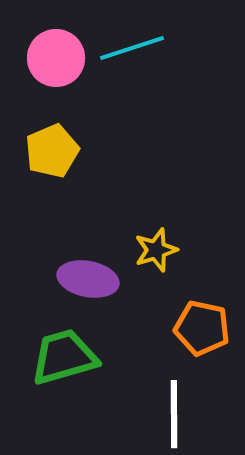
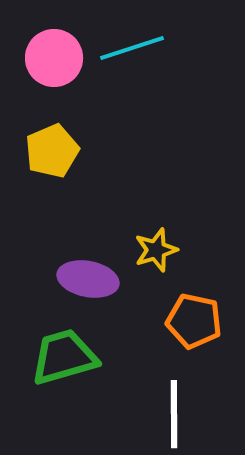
pink circle: moved 2 px left
orange pentagon: moved 8 px left, 7 px up
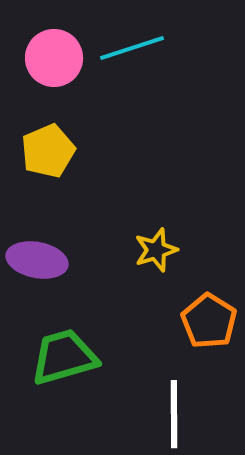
yellow pentagon: moved 4 px left
purple ellipse: moved 51 px left, 19 px up
orange pentagon: moved 15 px right; rotated 20 degrees clockwise
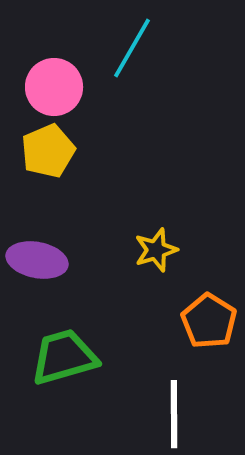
cyan line: rotated 42 degrees counterclockwise
pink circle: moved 29 px down
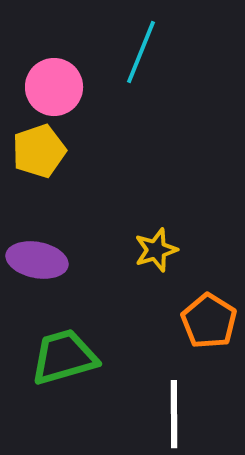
cyan line: moved 9 px right, 4 px down; rotated 8 degrees counterclockwise
yellow pentagon: moved 9 px left; rotated 4 degrees clockwise
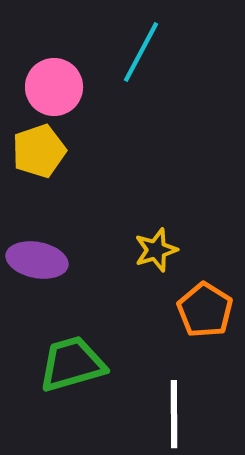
cyan line: rotated 6 degrees clockwise
orange pentagon: moved 4 px left, 11 px up
green trapezoid: moved 8 px right, 7 px down
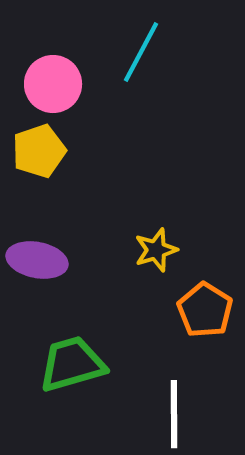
pink circle: moved 1 px left, 3 px up
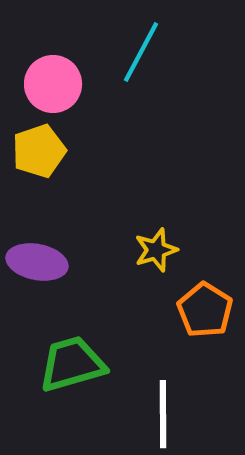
purple ellipse: moved 2 px down
white line: moved 11 px left
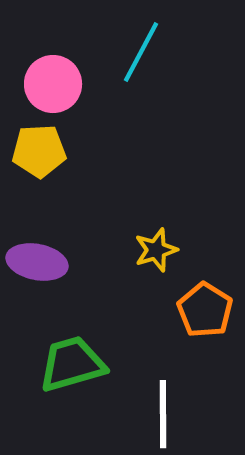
yellow pentagon: rotated 16 degrees clockwise
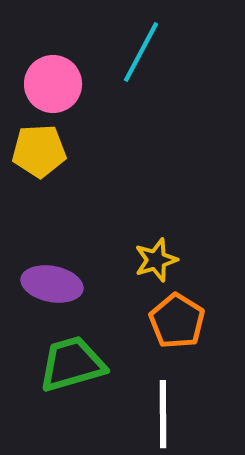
yellow star: moved 10 px down
purple ellipse: moved 15 px right, 22 px down
orange pentagon: moved 28 px left, 11 px down
